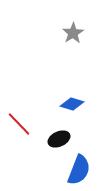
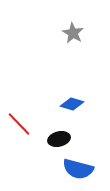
gray star: rotated 10 degrees counterclockwise
black ellipse: rotated 10 degrees clockwise
blue semicircle: moved 1 px left, 1 px up; rotated 84 degrees clockwise
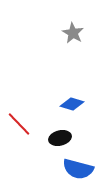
black ellipse: moved 1 px right, 1 px up
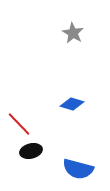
black ellipse: moved 29 px left, 13 px down
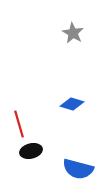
red line: rotated 28 degrees clockwise
